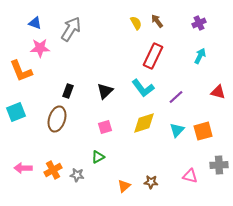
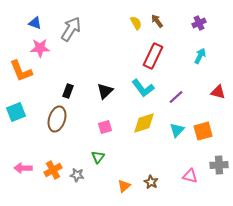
green triangle: rotated 24 degrees counterclockwise
brown star: rotated 24 degrees clockwise
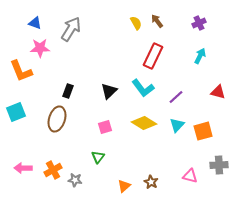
black triangle: moved 4 px right
yellow diamond: rotated 50 degrees clockwise
cyan triangle: moved 5 px up
gray star: moved 2 px left, 5 px down
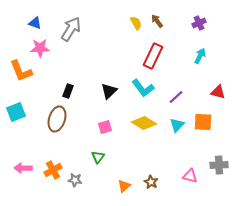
orange square: moved 9 px up; rotated 18 degrees clockwise
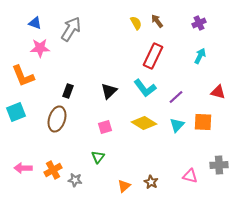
orange L-shape: moved 2 px right, 5 px down
cyan L-shape: moved 2 px right
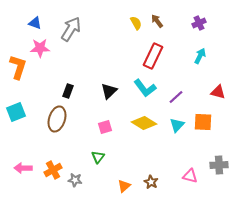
orange L-shape: moved 5 px left, 9 px up; rotated 140 degrees counterclockwise
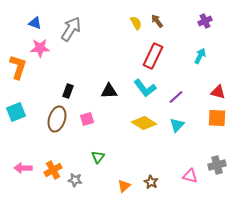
purple cross: moved 6 px right, 2 px up
black triangle: rotated 42 degrees clockwise
orange square: moved 14 px right, 4 px up
pink square: moved 18 px left, 8 px up
gray cross: moved 2 px left; rotated 12 degrees counterclockwise
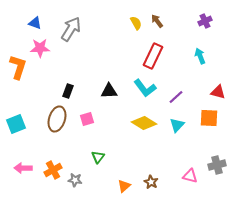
cyan arrow: rotated 49 degrees counterclockwise
cyan square: moved 12 px down
orange square: moved 8 px left
